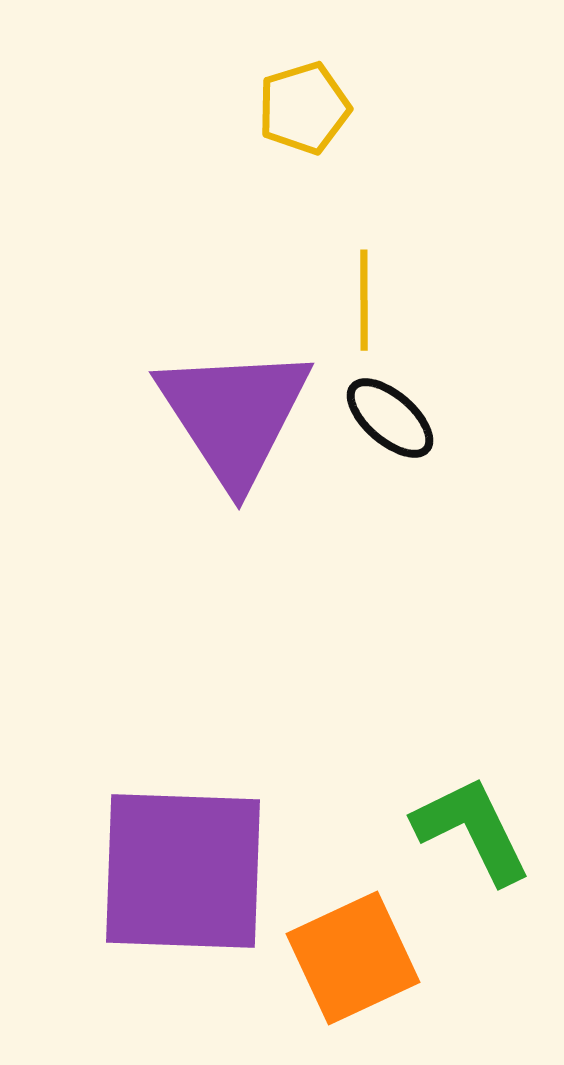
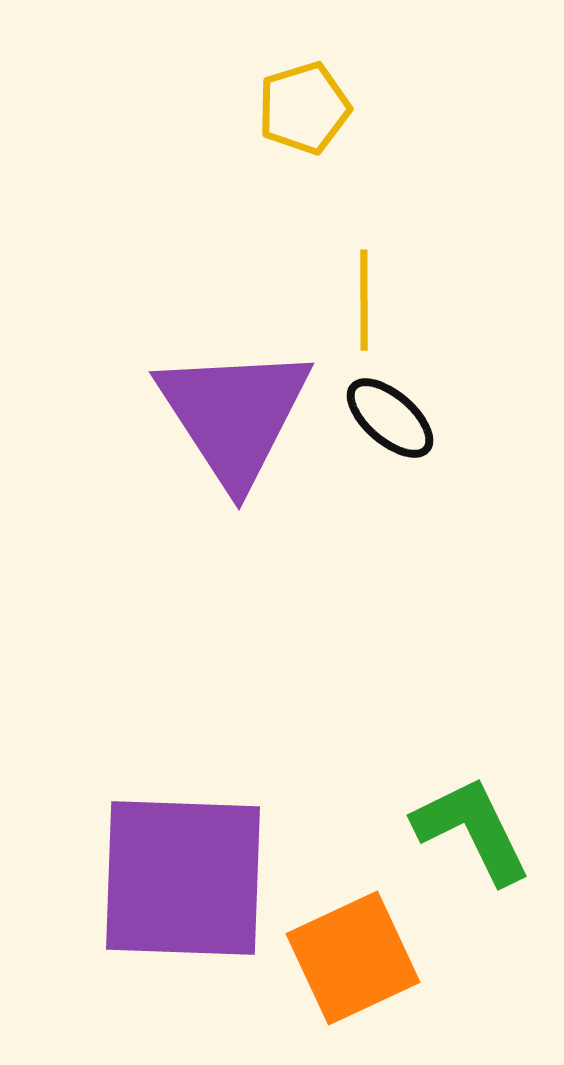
purple square: moved 7 px down
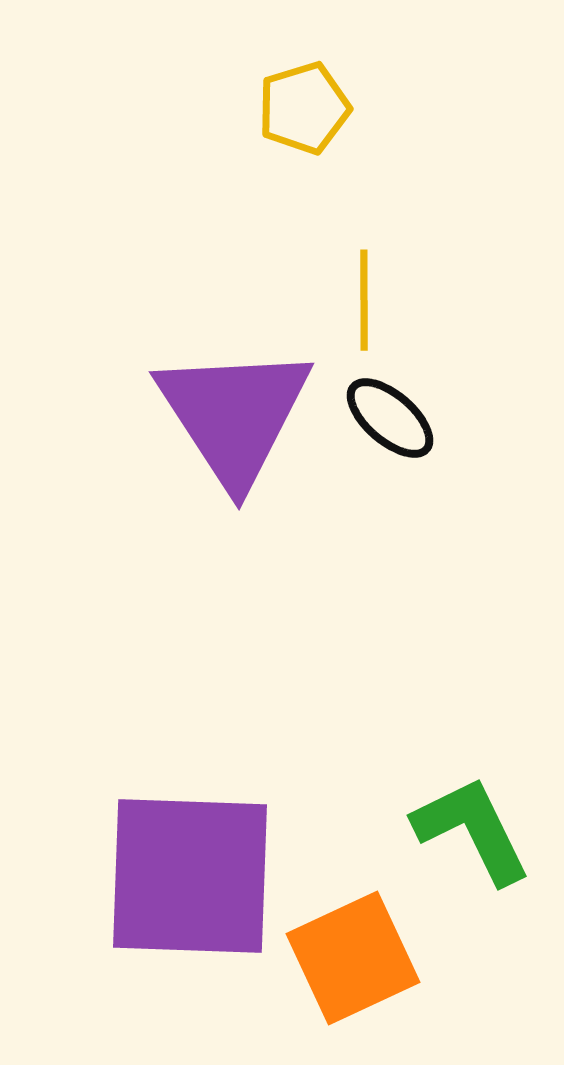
purple square: moved 7 px right, 2 px up
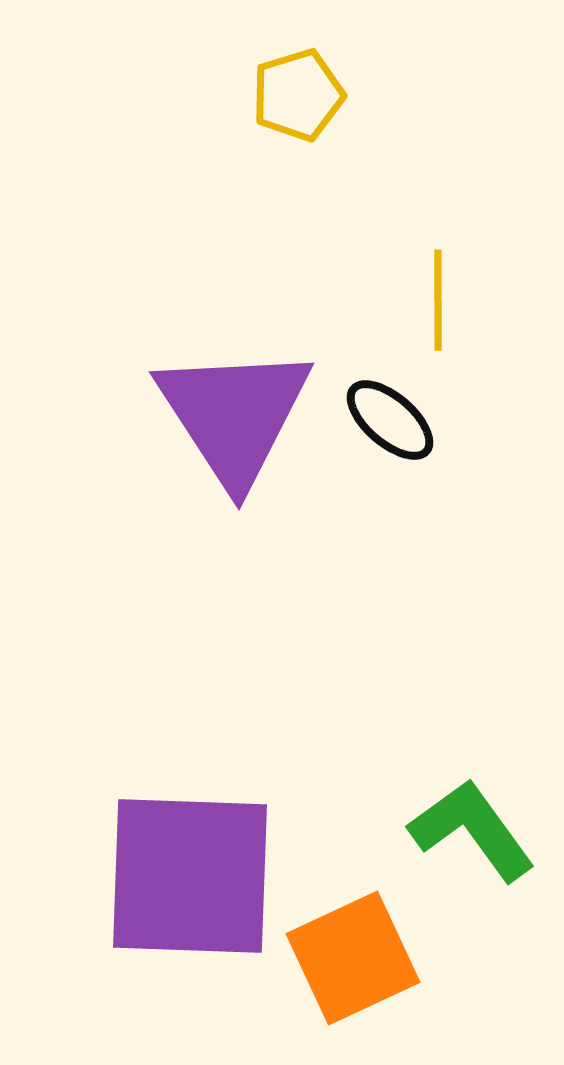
yellow pentagon: moved 6 px left, 13 px up
yellow line: moved 74 px right
black ellipse: moved 2 px down
green L-shape: rotated 10 degrees counterclockwise
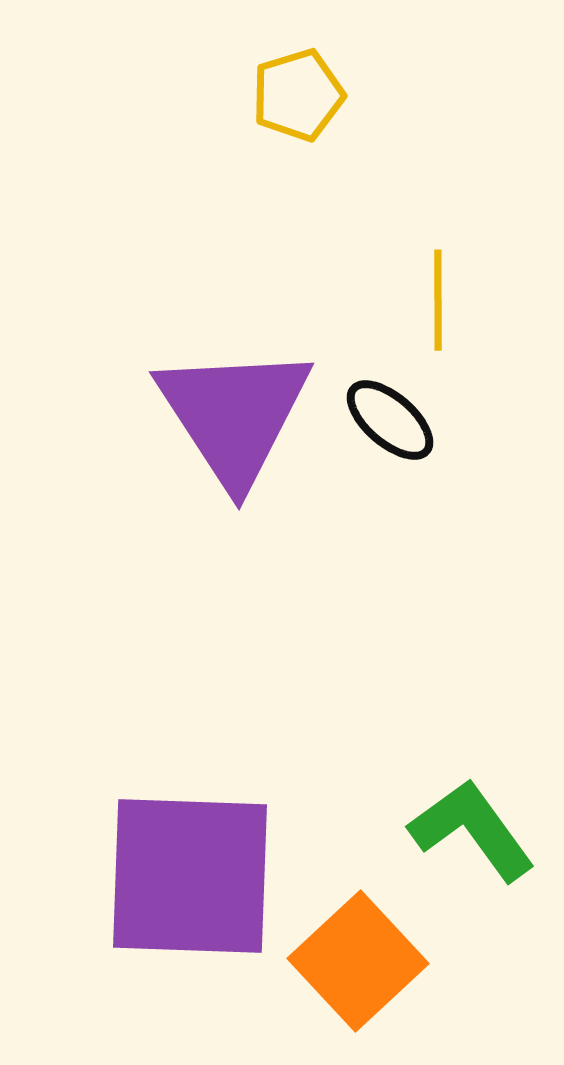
orange square: moved 5 px right, 3 px down; rotated 18 degrees counterclockwise
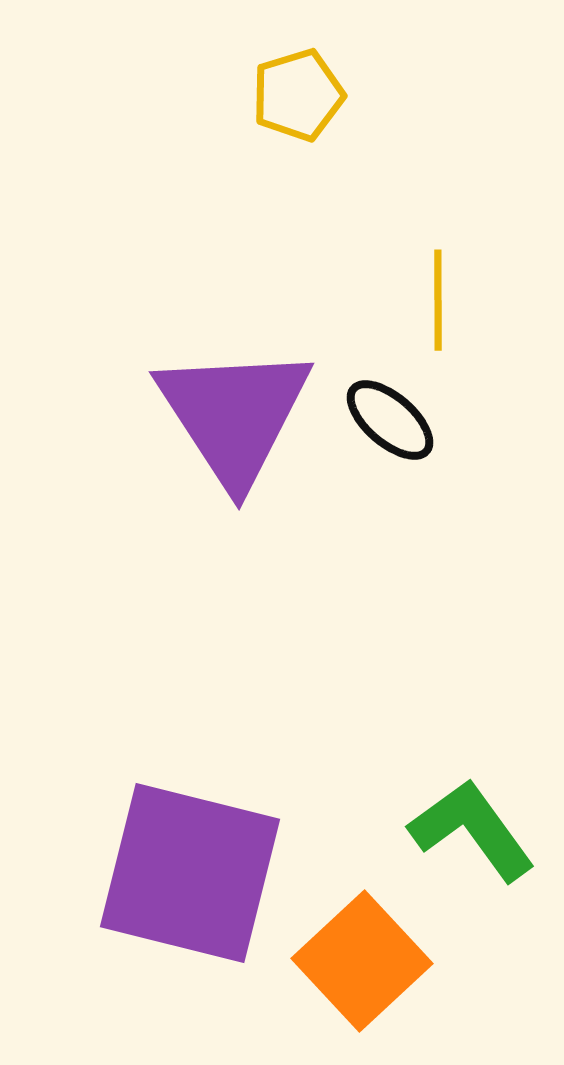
purple square: moved 3 px up; rotated 12 degrees clockwise
orange square: moved 4 px right
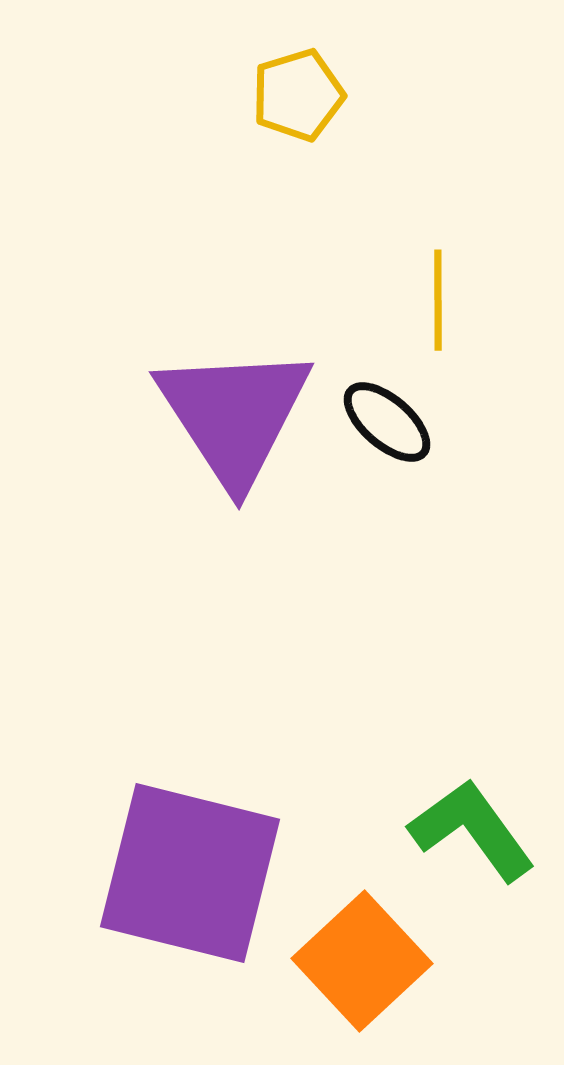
black ellipse: moved 3 px left, 2 px down
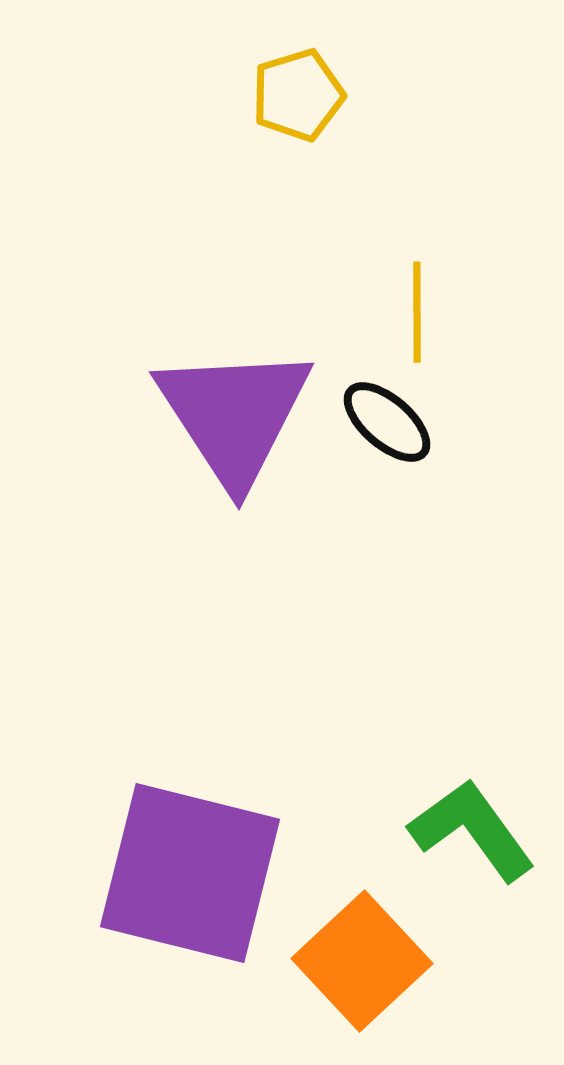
yellow line: moved 21 px left, 12 px down
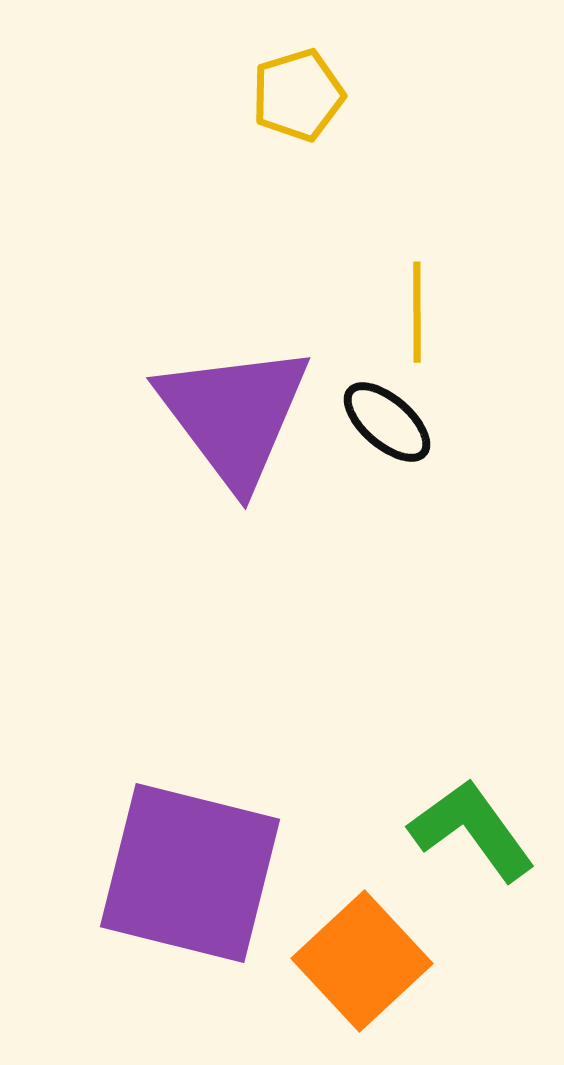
purple triangle: rotated 4 degrees counterclockwise
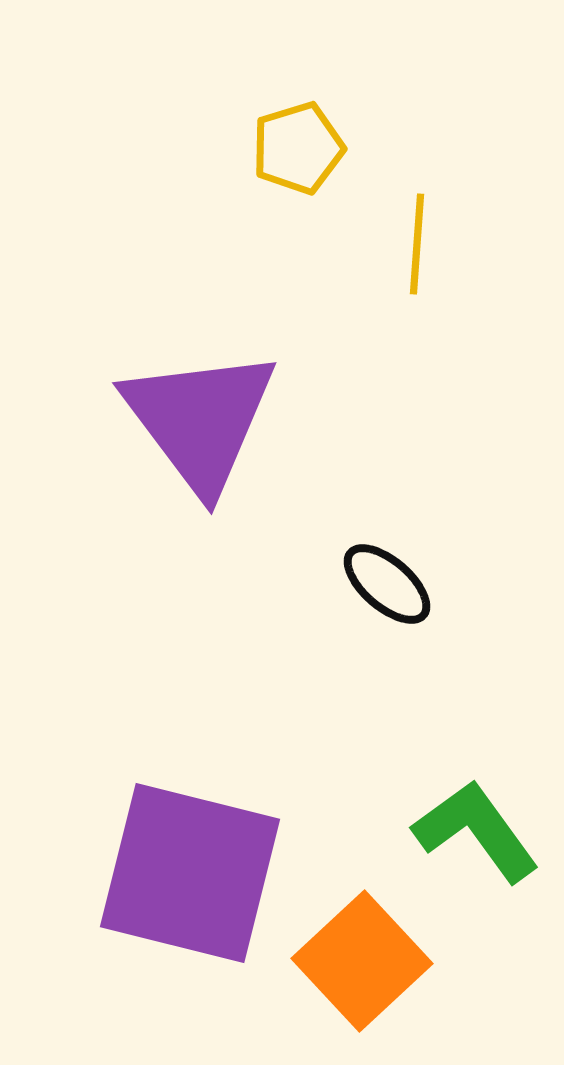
yellow pentagon: moved 53 px down
yellow line: moved 68 px up; rotated 4 degrees clockwise
purple triangle: moved 34 px left, 5 px down
black ellipse: moved 162 px down
green L-shape: moved 4 px right, 1 px down
